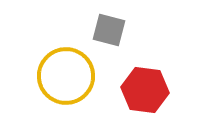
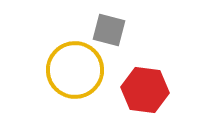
yellow circle: moved 9 px right, 6 px up
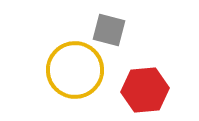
red hexagon: rotated 12 degrees counterclockwise
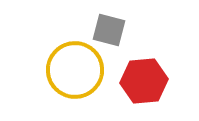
red hexagon: moved 1 px left, 9 px up
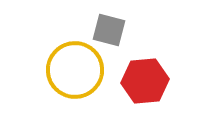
red hexagon: moved 1 px right
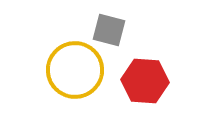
red hexagon: rotated 9 degrees clockwise
